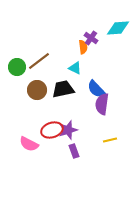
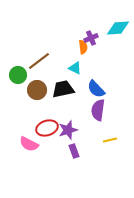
purple cross: rotated 32 degrees clockwise
green circle: moved 1 px right, 8 px down
purple semicircle: moved 4 px left, 6 px down
red ellipse: moved 5 px left, 2 px up
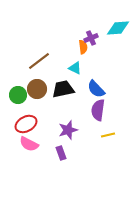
green circle: moved 20 px down
brown circle: moved 1 px up
red ellipse: moved 21 px left, 4 px up; rotated 10 degrees counterclockwise
yellow line: moved 2 px left, 5 px up
purple rectangle: moved 13 px left, 2 px down
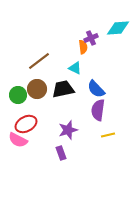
pink semicircle: moved 11 px left, 4 px up
